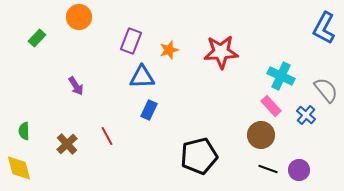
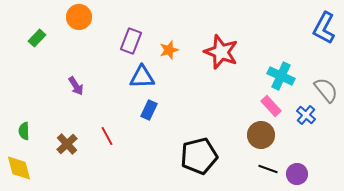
red star: rotated 24 degrees clockwise
purple circle: moved 2 px left, 4 px down
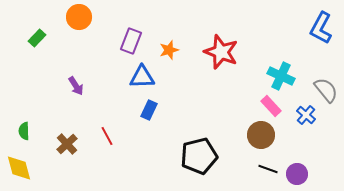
blue L-shape: moved 3 px left
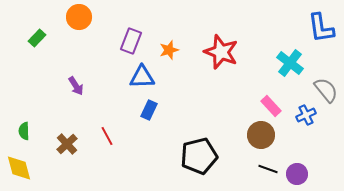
blue L-shape: rotated 36 degrees counterclockwise
cyan cross: moved 9 px right, 13 px up; rotated 12 degrees clockwise
blue cross: rotated 24 degrees clockwise
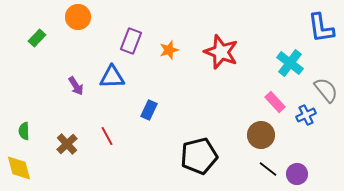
orange circle: moved 1 px left
blue triangle: moved 30 px left
pink rectangle: moved 4 px right, 4 px up
black line: rotated 18 degrees clockwise
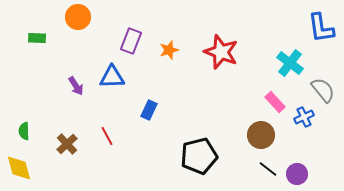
green rectangle: rotated 48 degrees clockwise
gray semicircle: moved 3 px left
blue cross: moved 2 px left, 2 px down
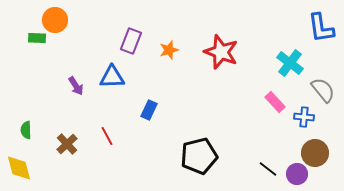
orange circle: moved 23 px left, 3 px down
blue cross: rotated 30 degrees clockwise
green semicircle: moved 2 px right, 1 px up
brown circle: moved 54 px right, 18 px down
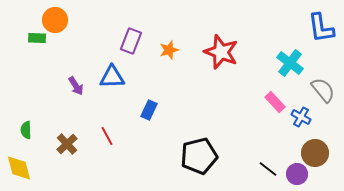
blue cross: moved 3 px left; rotated 24 degrees clockwise
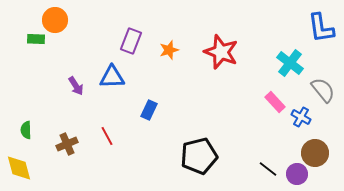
green rectangle: moved 1 px left, 1 px down
brown cross: rotated 20 degrees clockwise
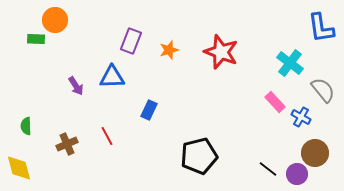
green semicircle: moved 4 px up
